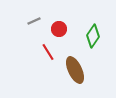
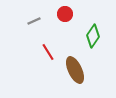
red circle: moved 6 px right, 15 px up
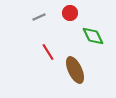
red circle: moved 5 px right, 1 px up
gray line: moved 5 px right, 4 px up
green diamond: rotated 60 degrees counterclockwise
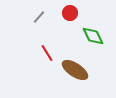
gray line: rotated 24 degrees counterclockwise
red line: moved 1 px left, 1 px down
brown ellipse: rotated 32 degrees counterclockwise
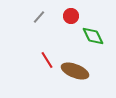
red circle: moved 1 px right, 3 px down
red line: moved 7 px down
brown ellipse: moved 1 px down; rotated 12 degrees counterclockwise
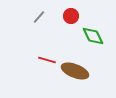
red line: rotated 42 degrees counterclockwise
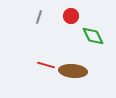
gray line: rotated 24 degrees counterclockwise
red line: moved 1 px left, 5 px down
brown ellipse: moved 2 px left; rotated 16 degrees counterclockwise
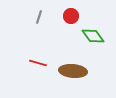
green diamond: rotated 10 degrees counterclockwise
red line: moved 8 px left, 2 px up
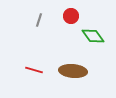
gray line: moved 3 px down
red line: moved 4 px left, 7 px down
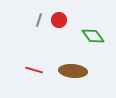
red circle: moved 12 px left, 4 px down
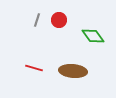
gray line: moved 2 px left
red line: moved 2 px up
